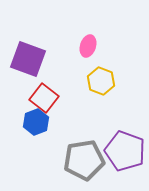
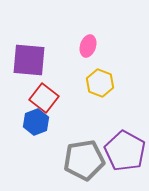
purple square: moved 1 px right, 1 px down; rotated 15 degrees counterclockwise
yellow hexagon: moved 1 px left, 2 px down
purple pentagon: rotated 9 degrees clockwise
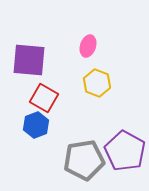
yellow hexagon: moved 3 px left
red square: rotated 8 degrees counterclockwise
blue hexagon: moved 3 px down
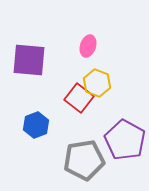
red square: moved 35 px right; rotated 8 degrees clockwise
purple pentagon: moved 11 px up
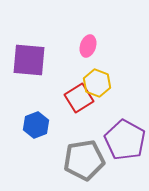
red square: rotated 20 degrees clockwise
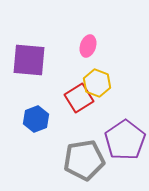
blue hexagon: moved 6 px up
purple pentagon: rotated 9 degrees clockwise
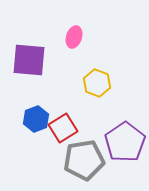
pink ellipse: moved 14 px left, 9 px up
red square: moved 16 px left, 30 px down
purple pentagon: moved 2 px down
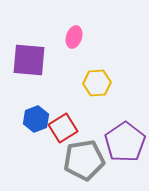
yellow hexagon: rotated 24 degrees counterclockwise
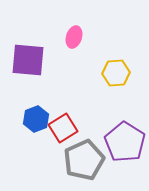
purple square: moved 1 px left
yellow hexagon: moved 19 px right, 10 px up
purple pentagon: rotated 6 degrees counterclockwise
gray pentagon: rotated 15 degrees counterclockwise
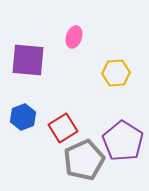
blue hexagon: moved 13 px left, 2 px up
purple pentagon: moved 2 px left, 1 px up
